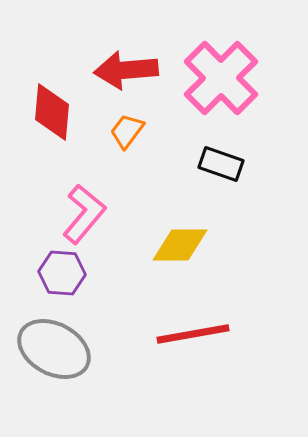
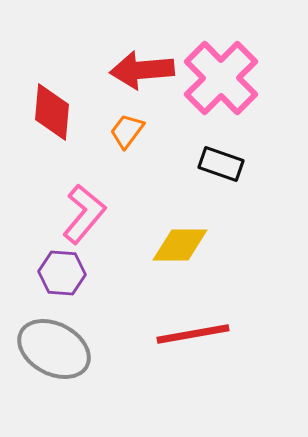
red arrow: moved 16 px right
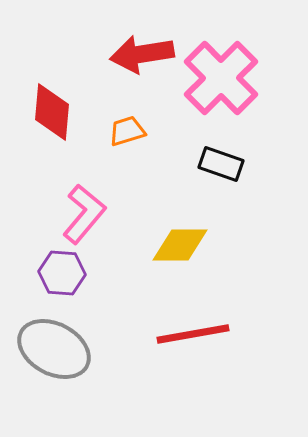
red arrow: moved 16 px up; rotated 4 degrees counterclockwise
orange trapezoid: rotated 36 degrees clockwise
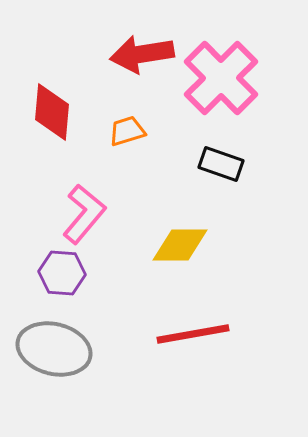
gray ellipse: rotated 14 degrees counterclockwise
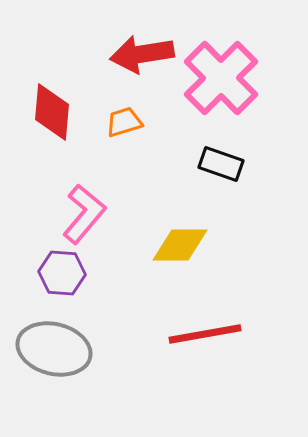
orange trapezoid: moved 3 px left, 9 px up
red line: moved 12 px right
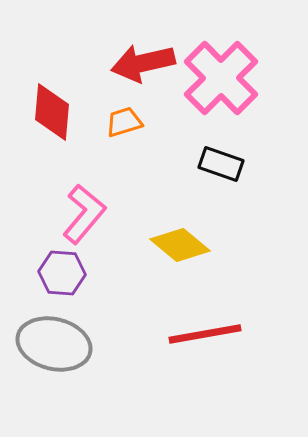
red arrow: moved 1 px right, 9 px down; rotated 4 degrees counterclockwise
yellow diamond: rotated 40 degrees clockwise
gray ellipse: moved 5 px up
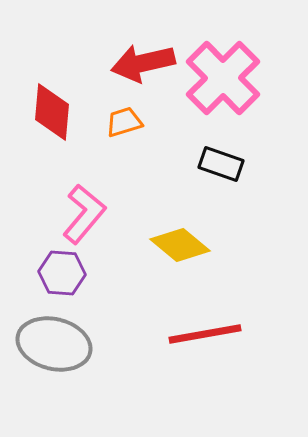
pink cross: moved 2 px right
